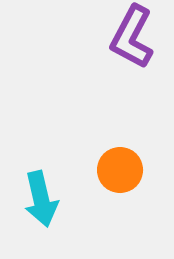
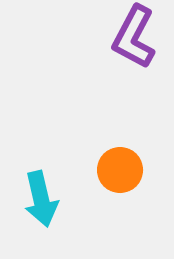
purple L-shape: moved 2 px right
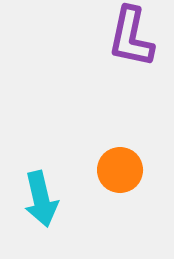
purple L-shape: moved 3 px left; rotated 16 degrees counterclockwise
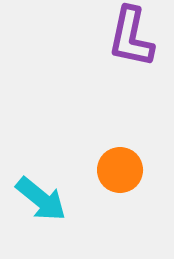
cyan arrow: rotated 38 degrees counterclockwise
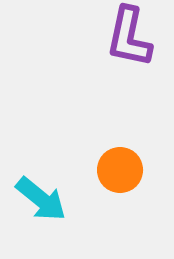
purple L-shape: moved 2 px left
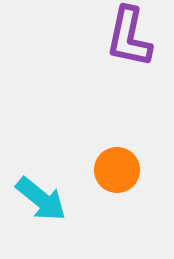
orange circle: moved 3 px left
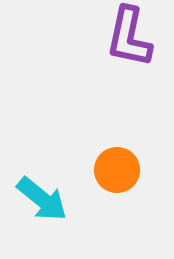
cyan arrow: moved 1 px right
